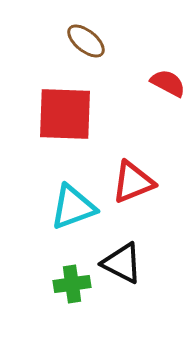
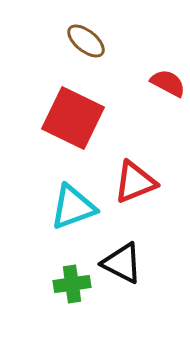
red square: moved 8 px right, 4 px down; rotated 24 degrees clockwise
red triangle: moved 2 px right
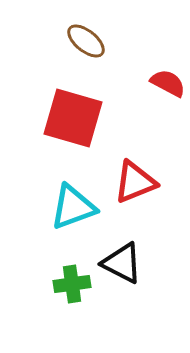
red square: rotated 10 degrees counterclockwise
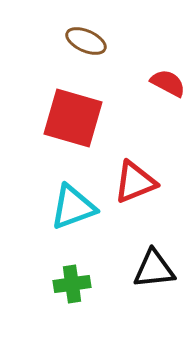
brown ellipse: rotated 15 degrees counterclockwise
black triangle: moved 32 px right, 6 px down; rotated 33 degrees counterclockwise
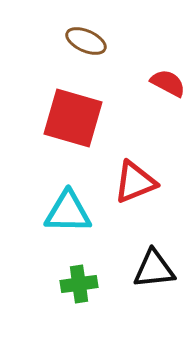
cyan triangle: moved 5 px left, 5 px down; rotated 21 degrees clockwise
green cross: moved 7 px right
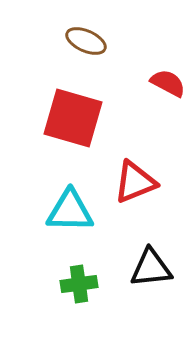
cyan triangle: moved 2 px right, 1 px up
black triangle: moved 3 px left, 1 px up
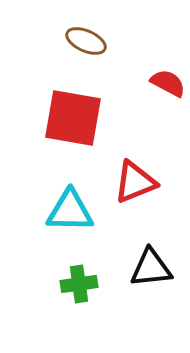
red square: rotated 6 degrees counterclockwise
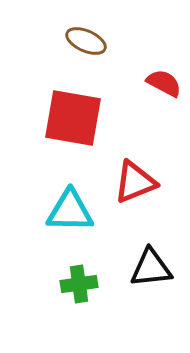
red semicircle: moved 4 px left
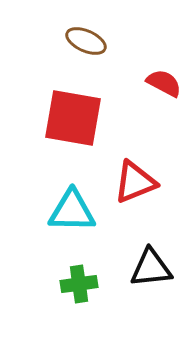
cyan triangle: moved 2 px right
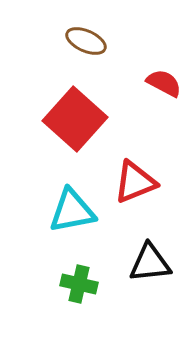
red square: moved 2 px right, 1 px down; rotated 32 degrees clockwise
cyan triangle: rotated 12 degrees counterclockwise
black triangle: moved 1 px left, 5 px up
green cross: rotated 21 degrees clockwise
